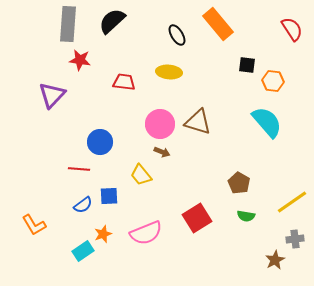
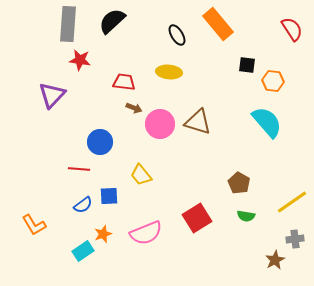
brown arrow: moved 28 px left, 44 px up
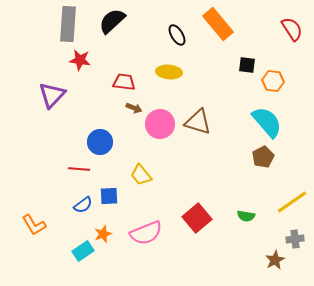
brown pentagon: moved 24 px right, 26 px up; rotated 15 degrees clockwise
red square: rotated 8 degrees counterclockwise
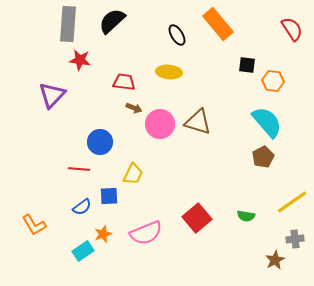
yellow trapezoid: moved 8 px left, 1 px up; rotated 115 degrees counterclockwise
blue semicircle: moved 1 px left, 2 px down
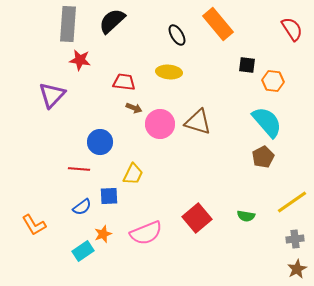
brown star: moved 22 px right, 9 px down
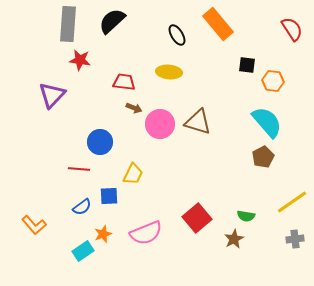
orange L-shape: rotated 10 degrees counterclockwise
brown star: moved 63 px left, 30 px up
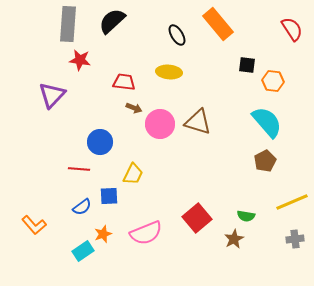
brown pentagon: moved 2 px right, 4 px down
yellow line: rotated 12 degrees clockwise
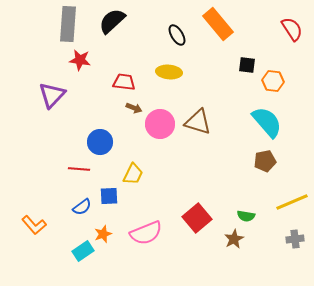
brown pentagon: rotated 15 degrees clockwise
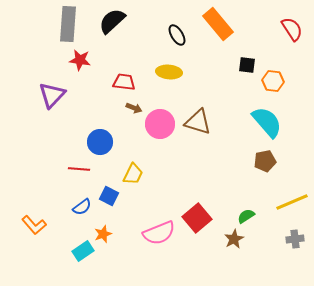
blue square: rotated 30 degrees clockwise
green semicircle: rotated 138 degrees clockwise
pink semicircle: moved 13 px right
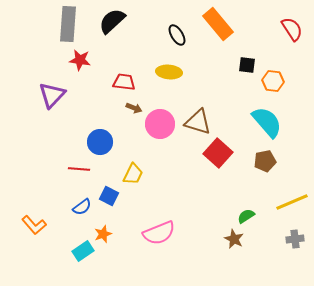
red square: moved 21 px right, 65 px up; rotated 8 degrees counterclockwise
brown star: rotated 18 degrees counterclockwise
